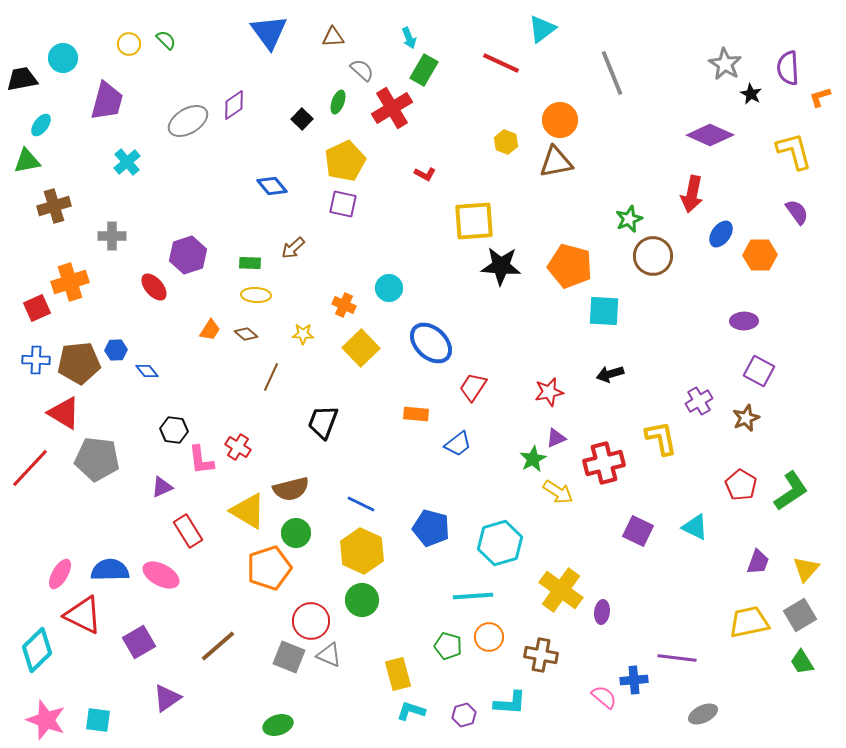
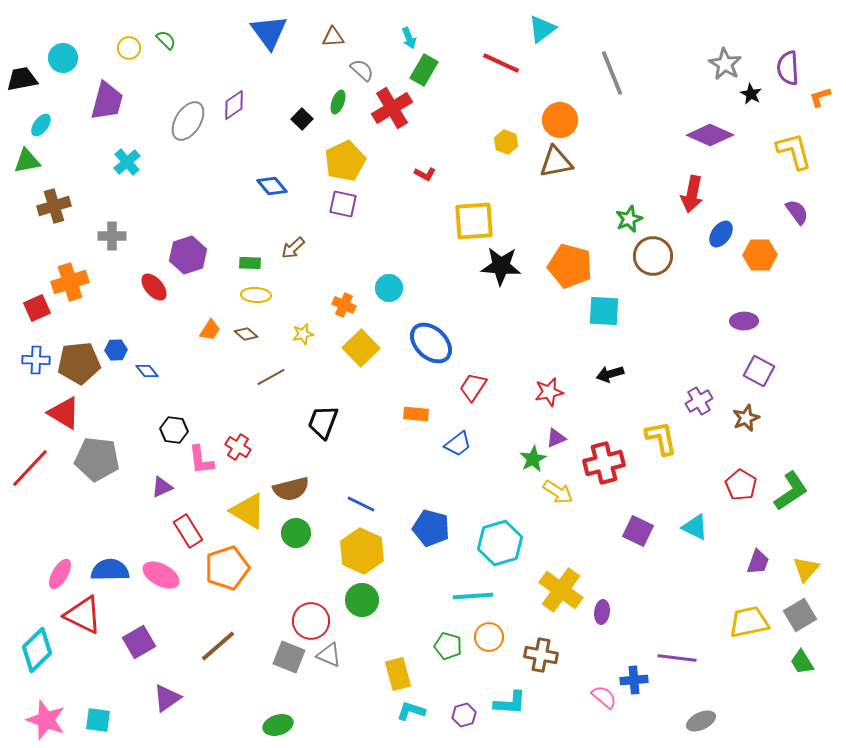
yellow circle at (129, 44): moved 4 px down
gray ellipse at (188, 121): rotated 27 degrees counterclockwise
yellow star at (303, 334): rotated 15 degrees counterclockwise
brown line at (271, 377): rotated 36 degrees clockwise
orange pentagon at (269, 568): moved 42 px left
gray ellipse at (703, 714): moved 2 px left, 7 px down
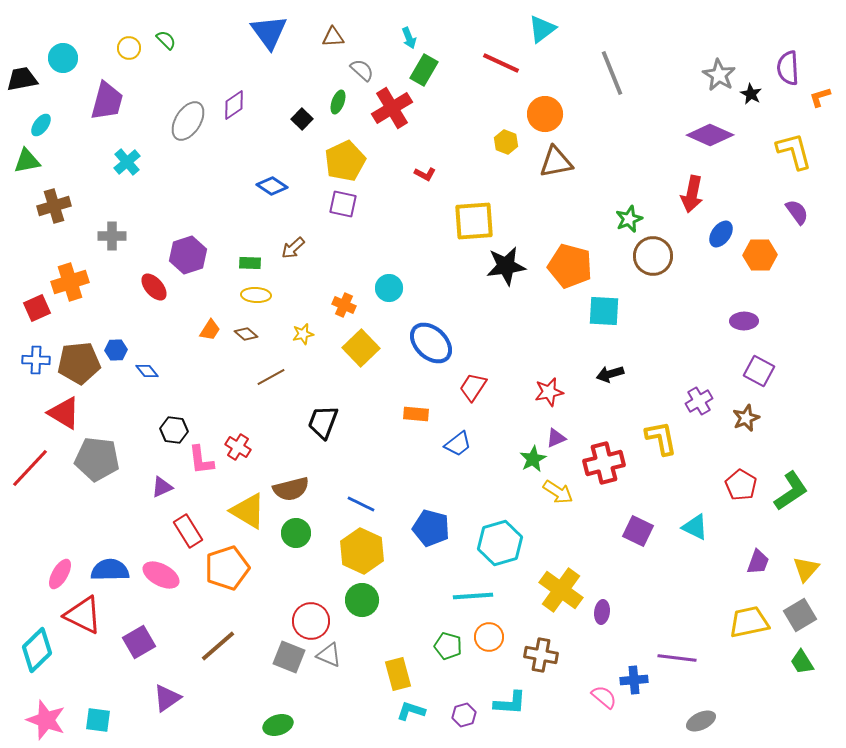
gray star at (725, 64): moved 6 px left, 11 px down
orange circle at (560, 120): moved 15 px left, 6 px up
blue diamond at (272, 186): rotated 16 degrees counterclockwise
black star at (501, 266): moved 5 px right; rotated 12 degrees counterclockwise
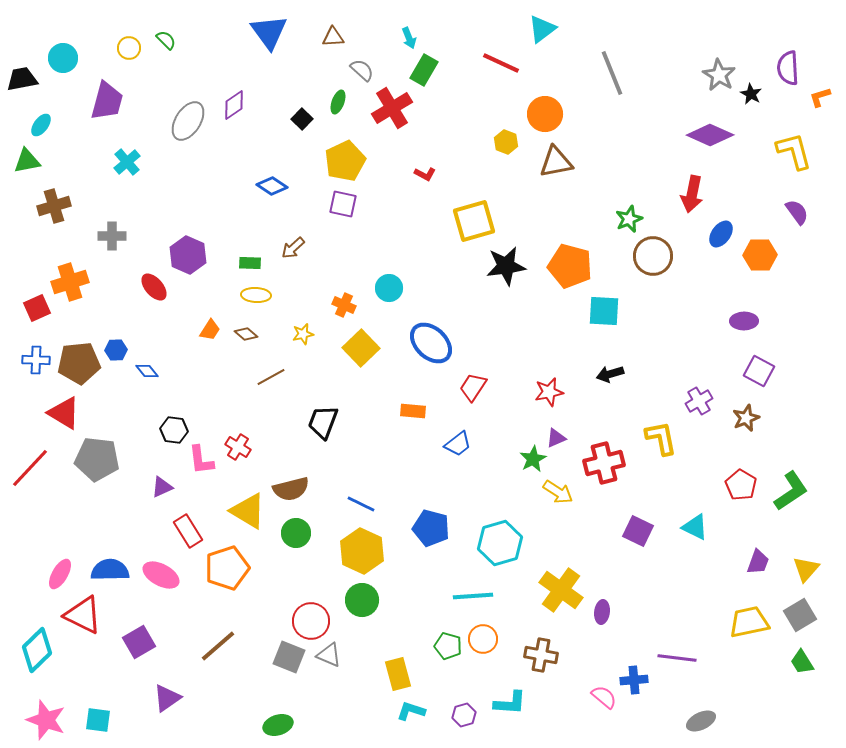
yellow square at (474, 221): rotated 12 degrees counterclockwise
purple hexagon at (188, 255): rotated 18 degrees counterclockwise
orange rectangle at (416, 414): moved 3 px left, 3 px up
orange circle at (489, 637): moved 6 px left, 2 px down
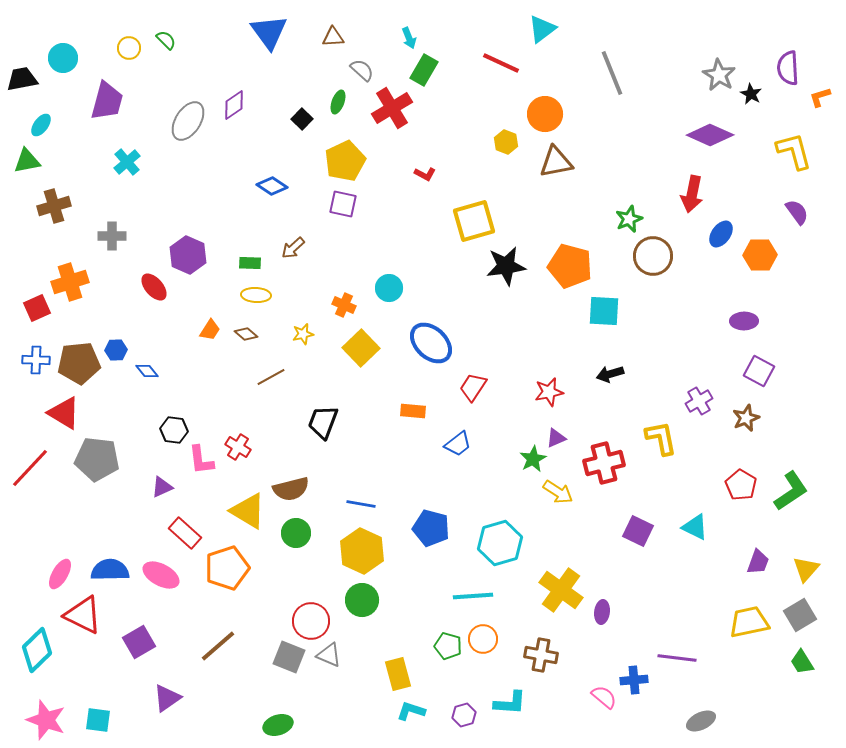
blue line at (361, 504): rotated 16 degrees counterclockwise
red rectangle at (188, 531): moved 3 px left, 2 px down; rotated 16 degrees counterclockwise
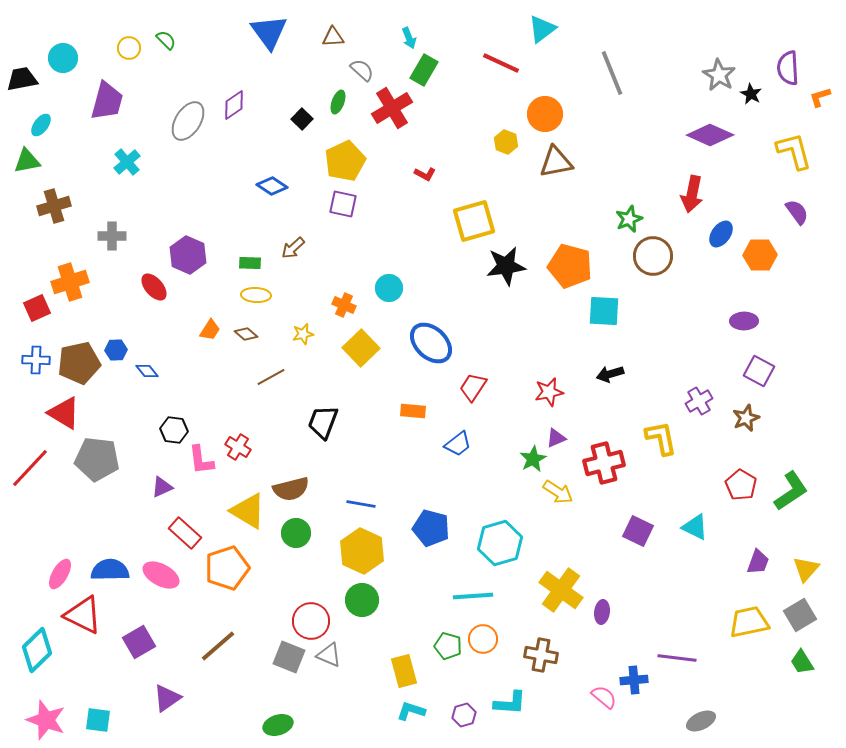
brown pentagon at (79, 363): rotated 6 degrees counterclockwise
yellow rectangle at (398, 674): moved 6 px right, 3 px up
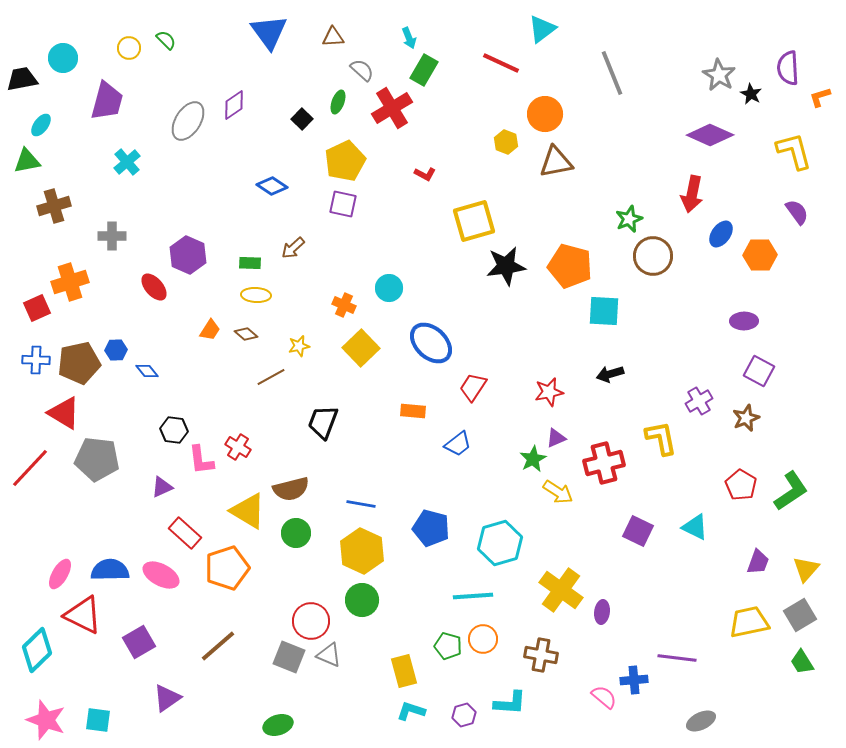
yellow star at (303, 334): moved 4 px left, 12 px down
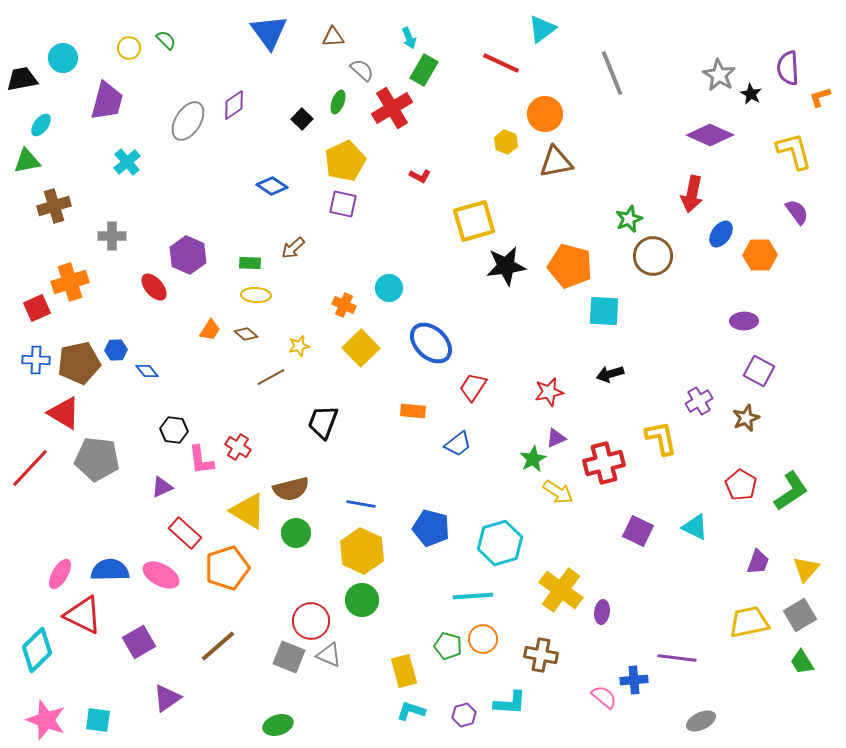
red L-shape at (425, 174): moved 5 px left, 2 px down
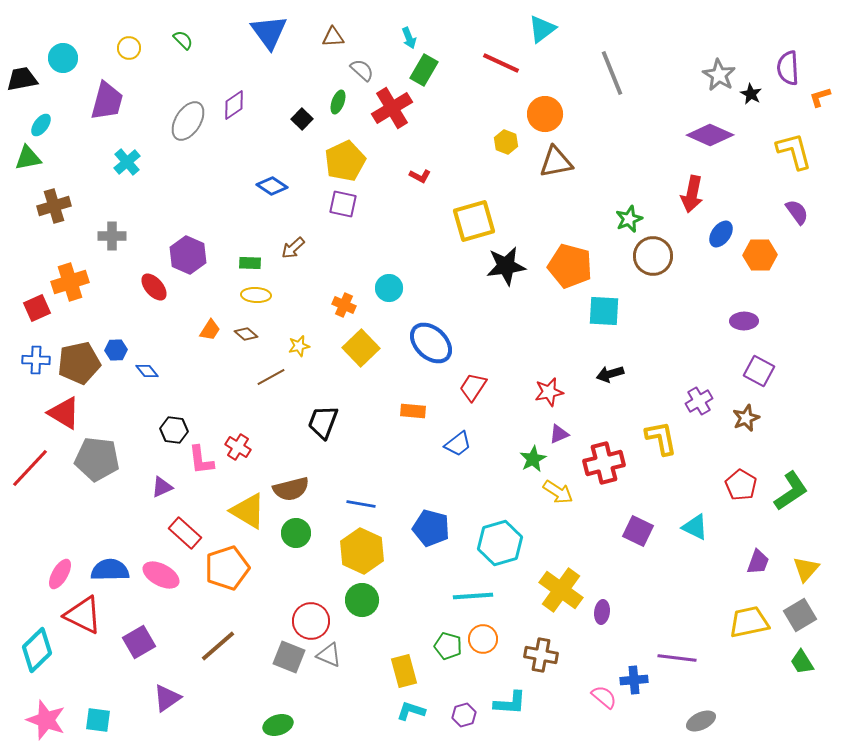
green semicircle at (166, 40): moved 17 px right
green triangle at (27, 161): moved 1 px right, 3 px up
purple triangle at (556, 438): moved 3 px right, 4 px up
